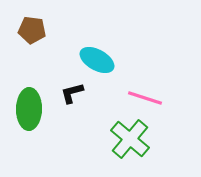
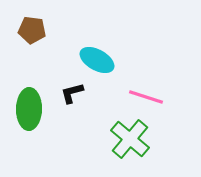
pink line: moved 1 px right, 1 px up
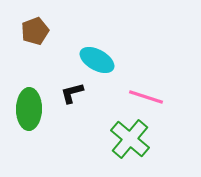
brown pentagon: moved 3 px right, 1 px down; rotated 28 degrees counterclockwise
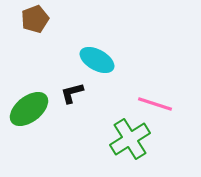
brown pentagon: moved 12 px up
pink line: moved 9 px right, 7 px down
green ellipse: rotated 51 degrees clockwise
green cross: rotated 18 degrees clockwise
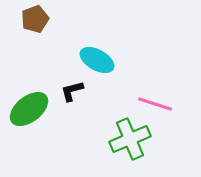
black L-shape: moved 2 px up
green cross: rotated 9 degrees clockwise
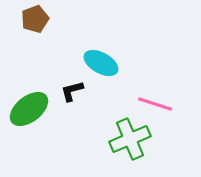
cyan ellipse: moved 4 px right, 3 px down
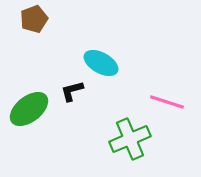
brown pentagon: moved 1 px left
pink line: moved 12 px right, 2 px up
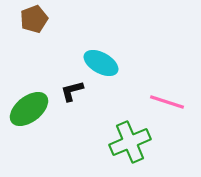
green cross: moved 3 px down
